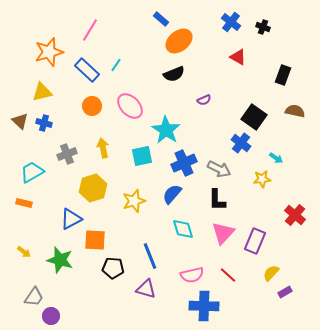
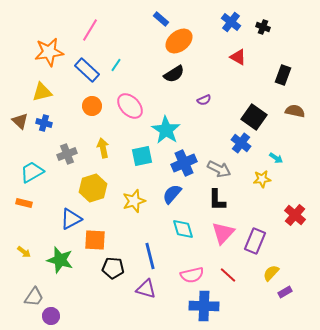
orange star at (49, 52): rotated 8 degrees clockwise
black semicircle at (174, 74): rotated 10 degrees counterclockwise
blue line at (150, 256): rotated 8 degrees clockwise
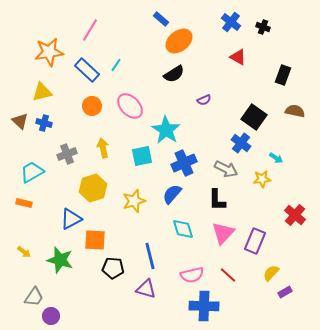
gray arrow at (219, 169): moved 7 px right
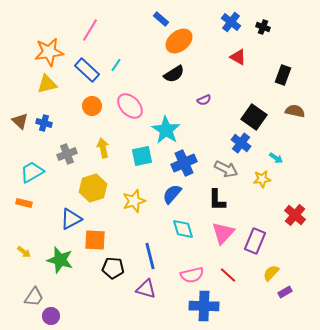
yellow triangle at (42, 92): moved 5 px right, 8 px up
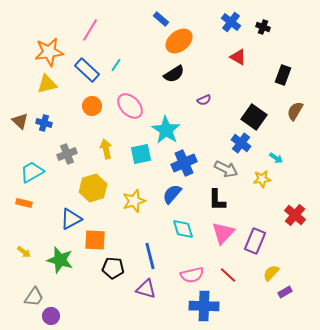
brown semicircle at (295, 111): rotated 72 degrees counterclockwise
yellow arrow at (103, 148): moved 3 px right, 1 px down
cyan square at (142, 156): moved 1 px left, 2 px up
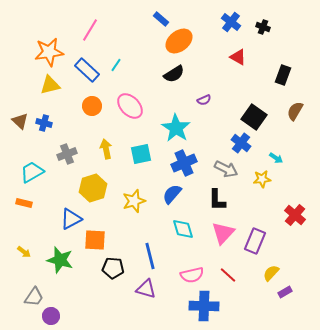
yellow triangle at (47, 84): moved 3 px right, 1 px down
cyan star at (166, 130): moved 10 px right, 2 px up
